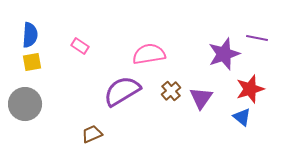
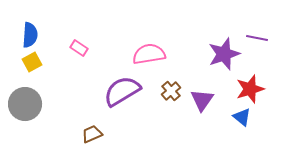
pink rectangle: moved 1 px left, 2 px down
yellow square: rotated 18 degrees counterclockwise
purple triangle: moved 1 px right, 2 px down
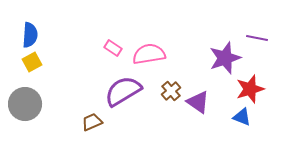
pink rectangle: moved 34 px right
purple star: moved 1 px right, 4 px down
purple semicircle: moved 1 px right
purple triangle: moved 4 px left, 2 px down; rotated 30 degrees counterclockwise
blue triangle: rotated 18 degrees counterclockwise
brown trapezoid: moved 12 px up
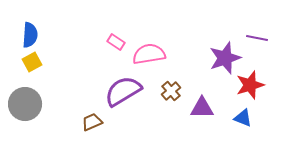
pink rectangle: moved 3 px right, 6 px up
red star: moved 4 px up
purple triangle: moved 4 px right, 6 px down; rotated 35 degrees counterclockwise
blue triangle: moved 1 px right, 1 px down
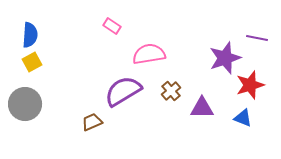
pink rectangle: moved 4 px left, 16 px up
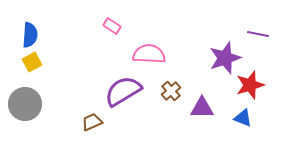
purple line: moved 1 px right, 4 px up
pink semicircle: rotated 12 degrees clockwise
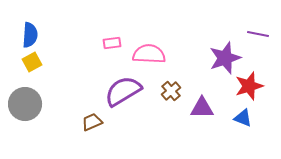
pink rectangle: moved 17 px down; rotated 42 degrees counterclockwise
red star: moved 1 px left, 1 px down
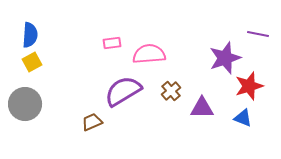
pink semicircle: rotated 8 degrees counterclockwise
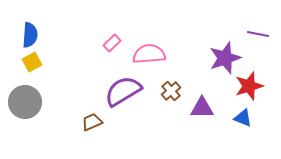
pink rectangle: rotated 36 degrees counterclockwise
gray circle: moved 2 px up
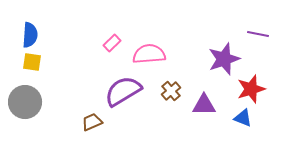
purple star: moved 1 px left, 1 px down
yellow square: rotated 36 degrees clockwise
red star: moved 2 px right, 3 px down
purple triangle: moved 2 px right, 3 px up
